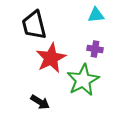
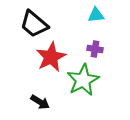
black trapezoid: moved 1 px up; rotated 36 degrees counterclockwise
red star: moved 1 px up
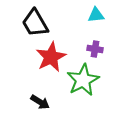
black trapezoid: moved 1 px right, 1 px up; rotated 20 degrees clockwise
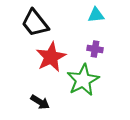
black trapezoid: rotated 8 degrees counterclockwise
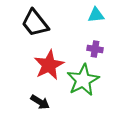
red star: moved 2 px left, 8 px down
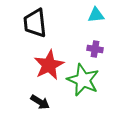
black trapezoid: rotated 32 degrees clockwise
green star: rotated 20 degrees counterclockwise
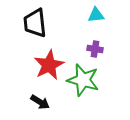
green star: rotated 8 degrees counterclockwise
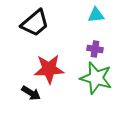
black trapezoid: rotated 124 degrees counterclockwise
red star: moved 4 px down; rotated 24 degrees clockwise
green star: moved 13 px right, 2 px up
black arrow: moved 9 px left, 9 px up
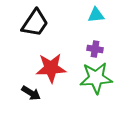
black trapezoid: rotated 16 degrees counterclockwise
red star: moved 2 px right, 1 px up
green star: rotated 20 degrees counterclockwise
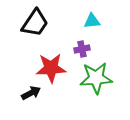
cyan triangle: moved 4 px left, 6 px down
purple cross: moved 13 px left; rotated 21 degrees counterclockwise
black arrow: rotated 60 degrees counterclockwise
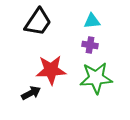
black trapezoid: moved 3 px right, 1 px up
purple cross: moved 8 px right, 4 px up; rotated 21 degrees clockwise
red star: moved 2 px down
